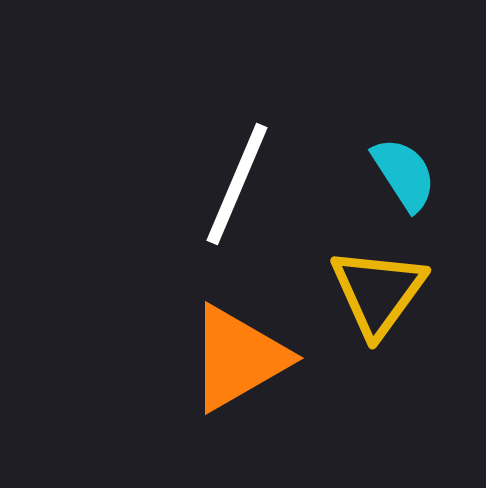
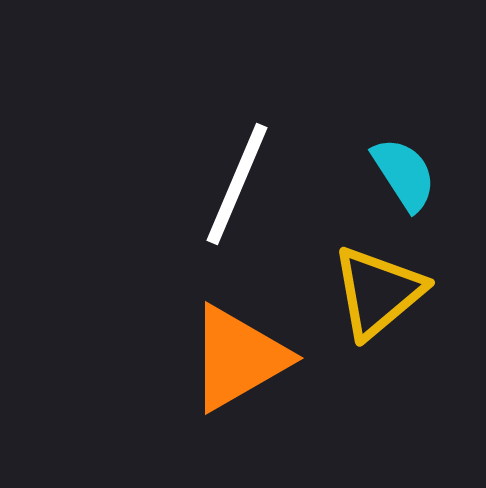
yellow triangle: rotated 14 degrees clockwise
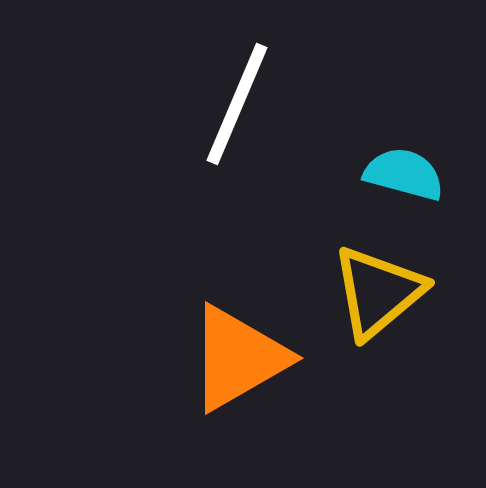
cyan semicircle: rotated 42 degrees counterclockwise
white line: moved 80 px up
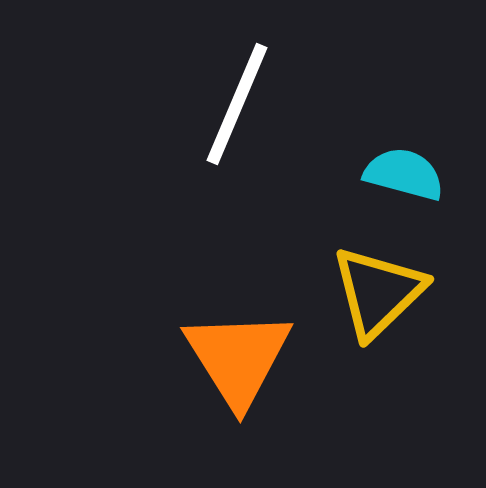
yellow triangle: rotated 4 degrees counterclockwise
orange triangle: rotated 32 degrees counterclockwise
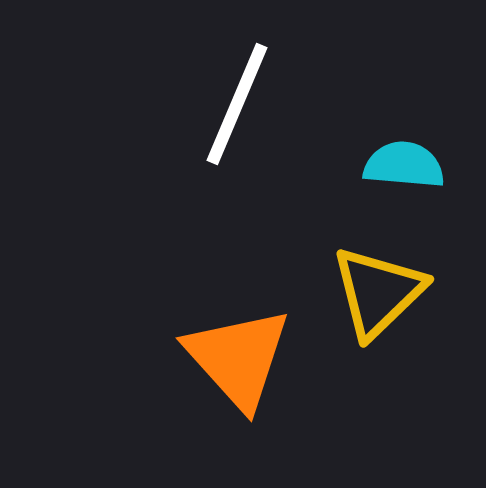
cyan semicircle: moved 9 px up; rotated 10 degrees counterclockwise
orange triangle: rotated 10 degrees counterclockwise
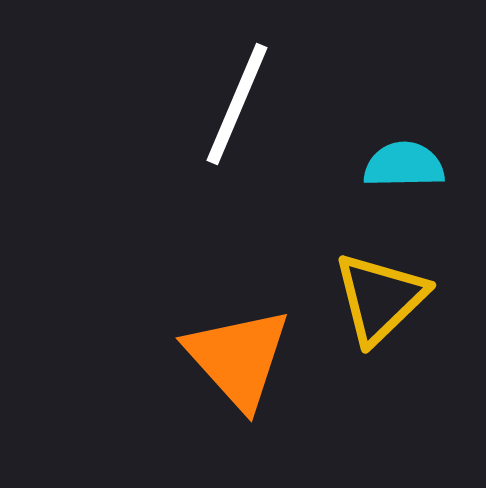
cyan semicircle: rotated 6 degrees counterclockwise
yellow triangle: moved 2 px right, 6 px down
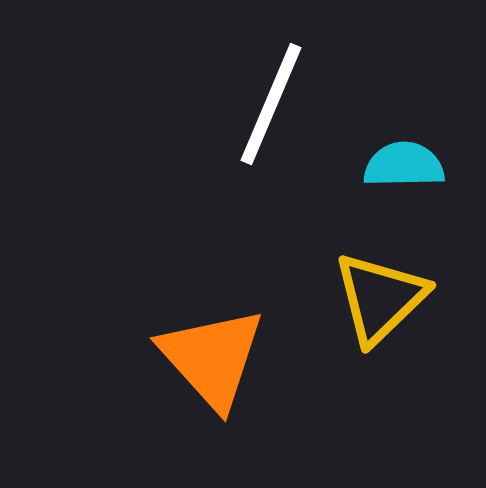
white line: moved 34 px right
orange triangle: moved 26 px left
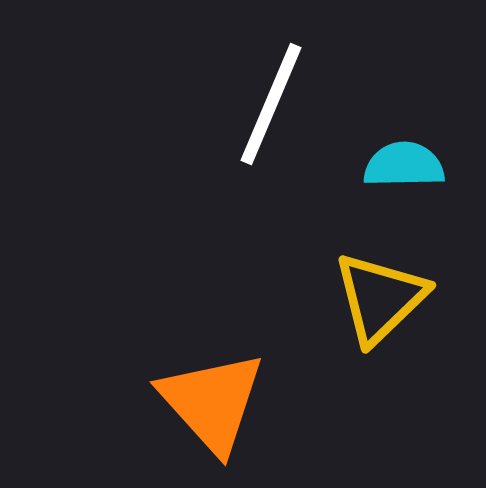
orange triangle: moved 44 px down
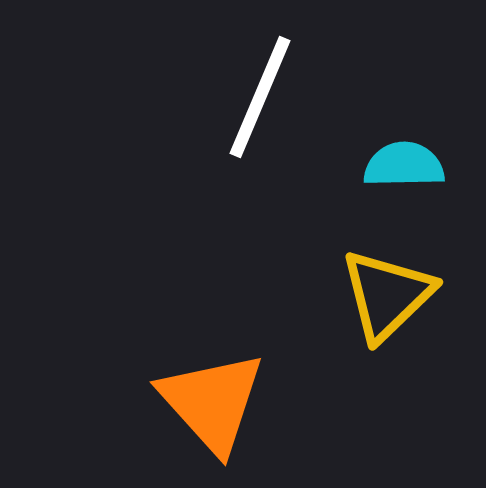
white line: moved 11 px left, 7 px up
yellow triangle: moved 7 px right, 3 px up
